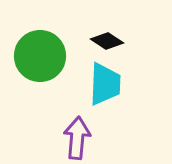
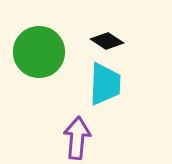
green circle: moved 1 px left, 4 px up
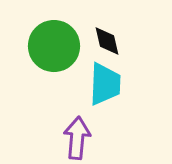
black diamond: rotated 44 degrees clockwise
green circle: moved 15 px right, 6 px up
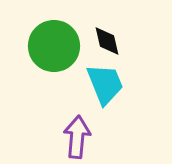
cyan trapezoid: rotated 24 degrees counterclockwise
purple arrow: moved 1 px up
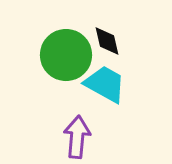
green circle: moved 12 px right, 9 px down
cyan trapezoid: rotated 39 degrees counterclockwise
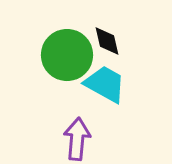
green circle: moved 1 px right
purple arrow: moved 2 px down
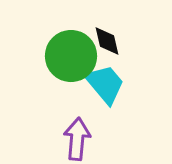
green circle: moved 4 px right, 1 px down
cyan trapezoid: rotated 21 degrees clockwise
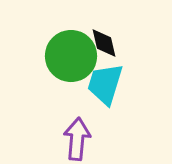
black diamond: moved 3 px left, 2 px down
cyan trapezoid: rotated 123 degrees counterclockwise
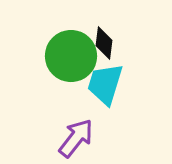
black diamond: rotated 20 degrees clockwise
purple arrow: moved 1 px left, 1 px up; rotated 33 degrees clockwise
